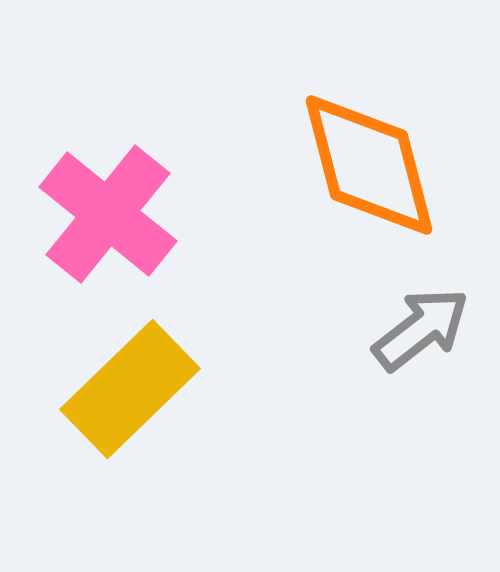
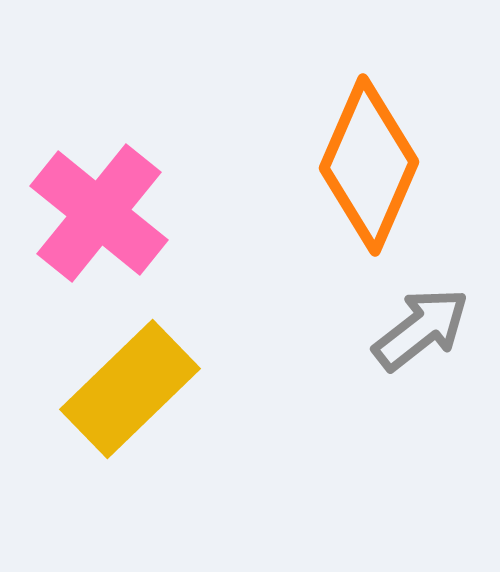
orange diamond: rotated 38 degrees clockwise
pink cross: moved 9 px left, 1 px up
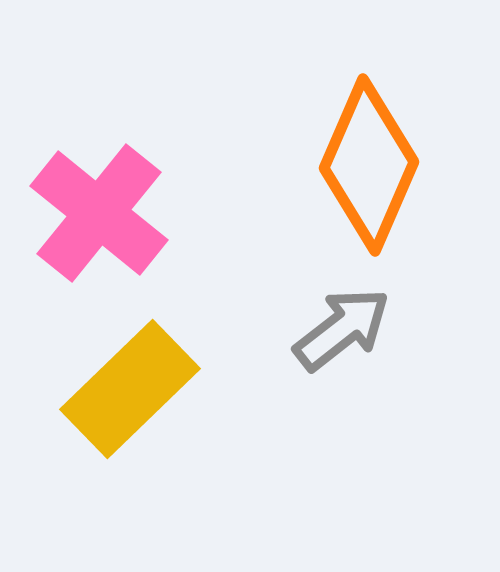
gray arrow: moved 79 px left
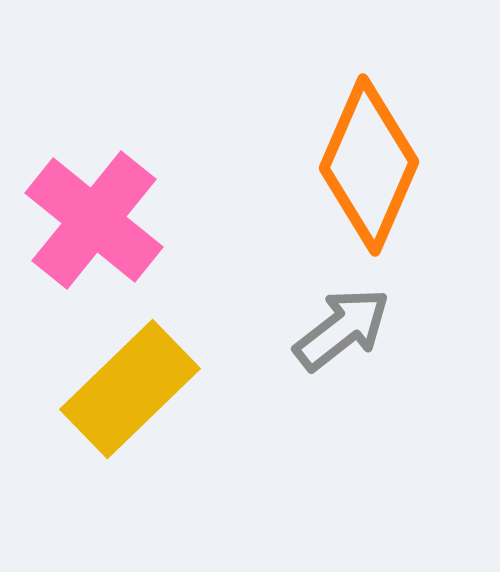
pink cross: moved 5 px left, 7 px down
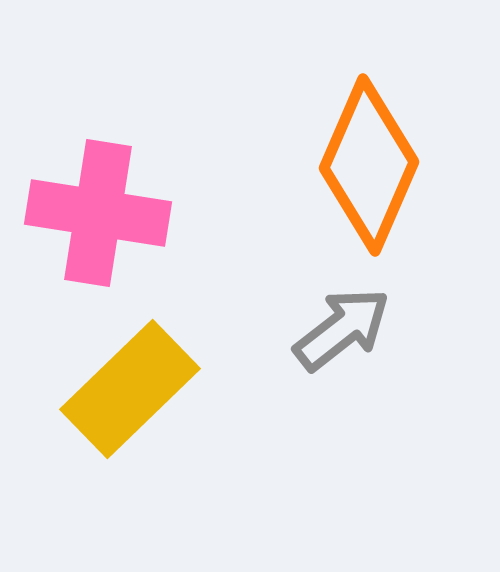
pink cross: moved 4 px right, 7 px up; rotated 30 degrees counterclockwise
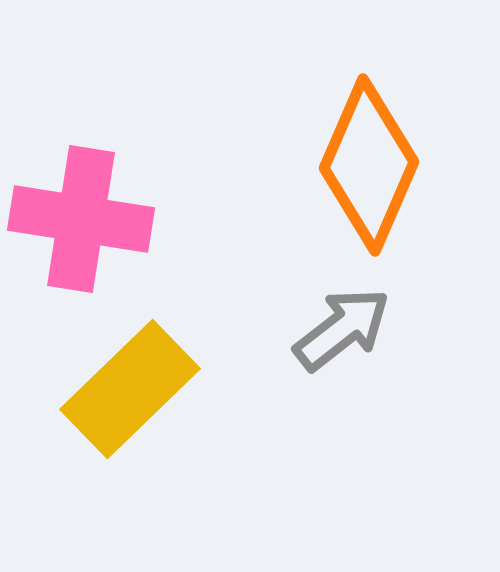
pink cross: moved 17 px left, 6 px down
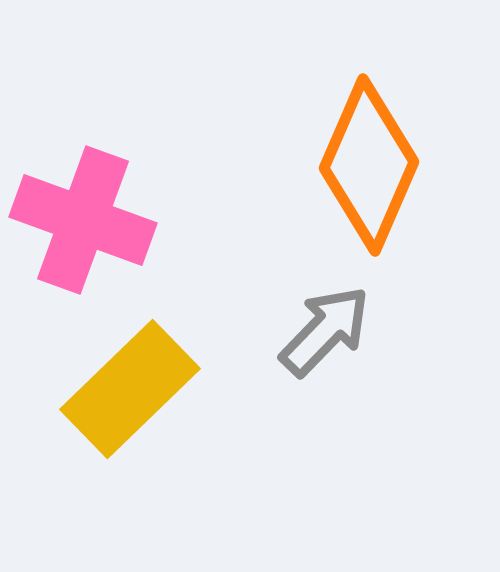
pink cross: moved 2 px right, 1 px down; rotated 11 degrees clockwise
gray arrow: moved 17 px left, 2 px down; rotated 8 degrees counterclockwise
